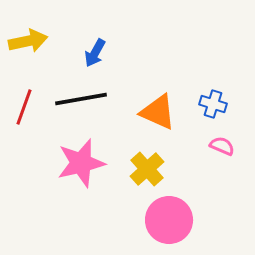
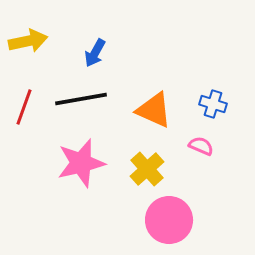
orange triangle: moved 4 px left, 2 px up
pink semicircle: moved 21 px left
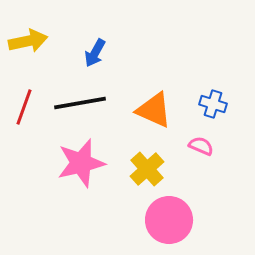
black line: moved 1 px left, 4 px down
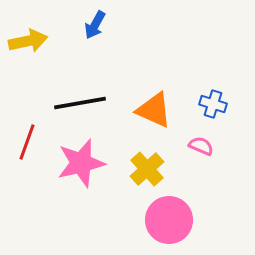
blue arrow: moved 28 px up
red line: moved 3 px right, 35 px down
